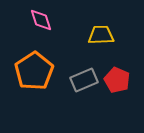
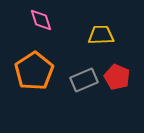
red pentagon: moved 3 px up
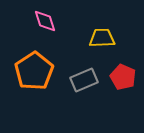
pink diamond: moved 4 px right, 1 px down
yellow trapezoid: moved 1 px right, 3 px down
red pentagon: moved 6 px right
